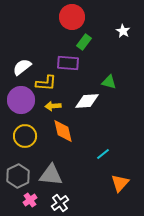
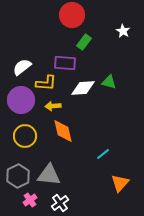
red circle: moved 2 px up
purple rectangle: moved 3 px left
white diamond: moved 4 px left, 13 px up
gray triangle: moved 2 px left
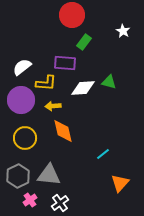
yellow circle: moved 2 px down
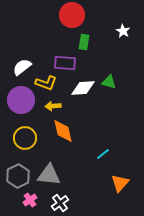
green rectangle: rotated 28 degrees counterclockwise
yellow L-shape: rotated 15 degrees clockwise
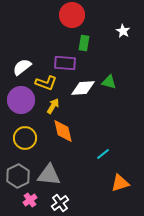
green rectangle: moved 1 px down
yellow arrow: rotated 126 degrees clockwise
orange triangle: rotated 30 degrees clockwise
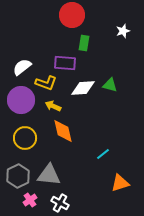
white star: rotated 24 degrees clockwise
green triangle: moved 1 px right, 3 px down
yellow arrow: rotated 98 degrees counterclockwise
white cross: rotated 24 degrees counterclockwise
